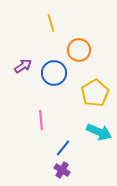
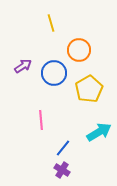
yellow pentagon: moved 6 px left, 4 px up
cyan arrow: rotated 55 degrees counterclockwise
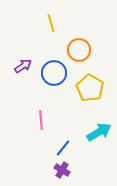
yellow pentagon: moved 1 px right, 1 px up; rotated 12 degrees counterclockwise
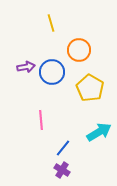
purple arrow: moved 3 px right, 1 px down; rotated 24 degrees clockwise
blue circle: moved 2 px left, 1 px up
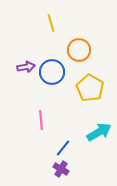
purple cross: moved 1 px left, 1 px up
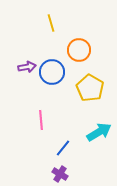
purple arrow: moved 1 px right
purple cross: moved 1 px left, 5 px down
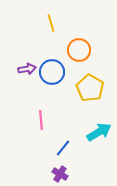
purple arrow: moved 2 px down
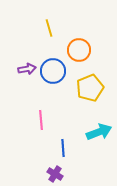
yellow line: moved 2 px left, 5 px down
blue circle: moved 1 px right, 1 px up
yellow pentagon: rotated 20 degrees clockwise
cyan arrow: rotated 10 degrees clockwise
blue line: rotated 42 degrees counterclockwise
purple cross: moved 5 px left
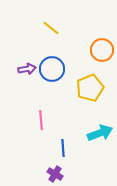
yellow line: moved 2 px right; rotated 36 degrees counterclockwise
orange circle: moved 23 px right
blue circle: moved 1 px left, 2 px up
cyan arrow: moved 1 px right, 1 px down
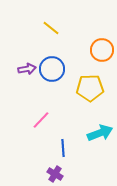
yellow pentagon: rotated 20 degrees clockwise
pink line: rotated 48 degrees clockwise
